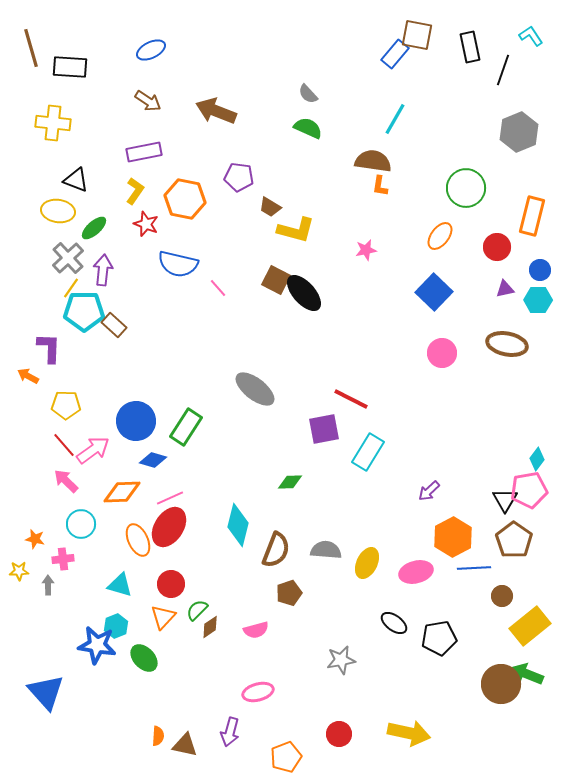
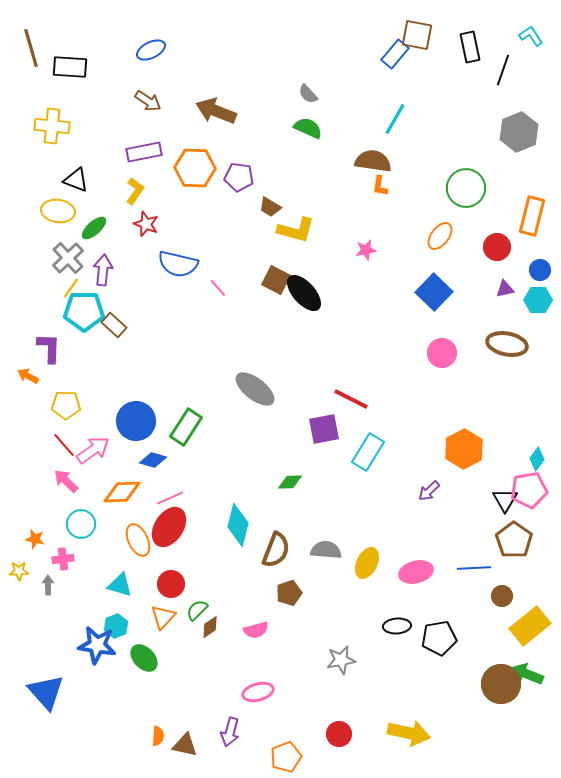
yellow cross at (53, 123): moved 1 px left, 3 px down
orange hexagon at (185, 199): moved 10 px right, 31 px up; rotated 9 degrees counterclockwise
orange hexagon at (453, 537): moved 11 px right, 88 px up
black ellipse at (394, 623): moved 3 px right, 3 px down; rotated 40 degrees counterclockwise
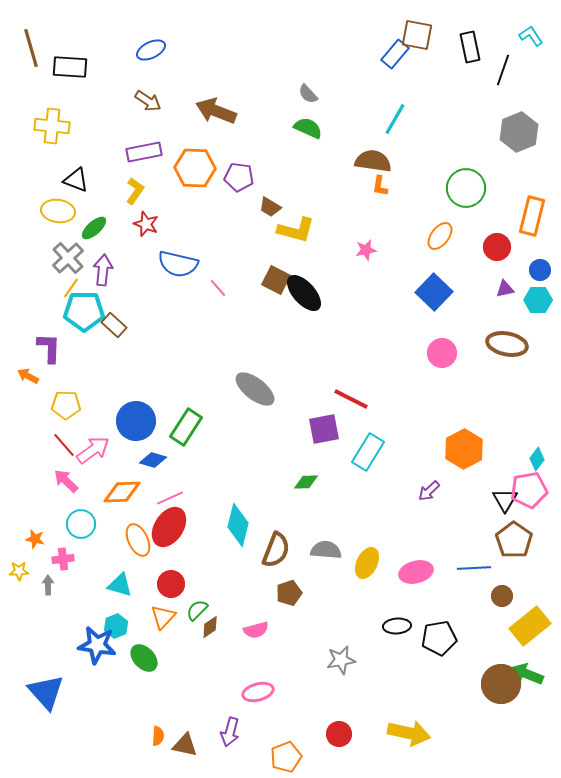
green diamond at (290, 482): moved 16 px right
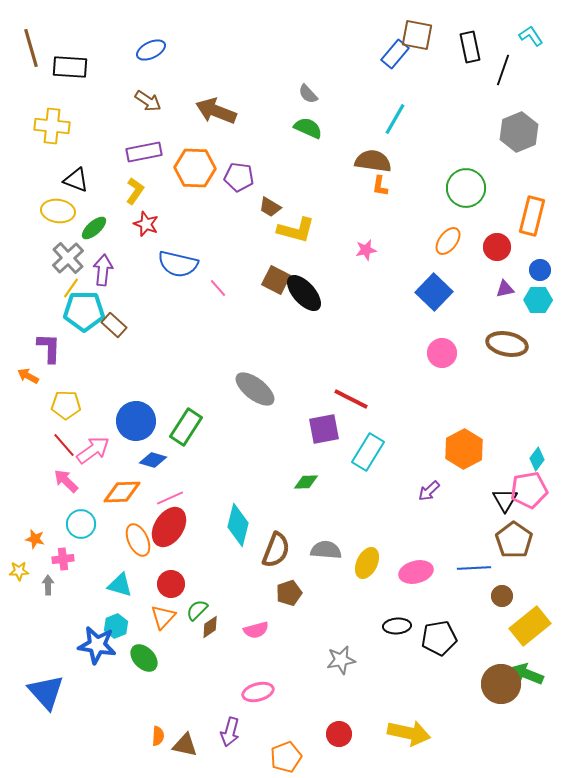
orange ellipse at (440, 236): moved 8 px right, 5 px down
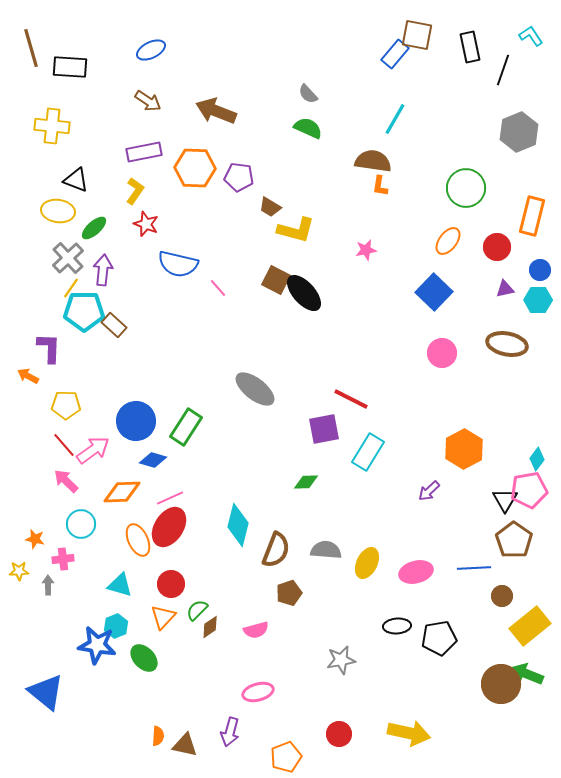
blue triangle at (46, 692): rotated 9 degrees counterclockwise
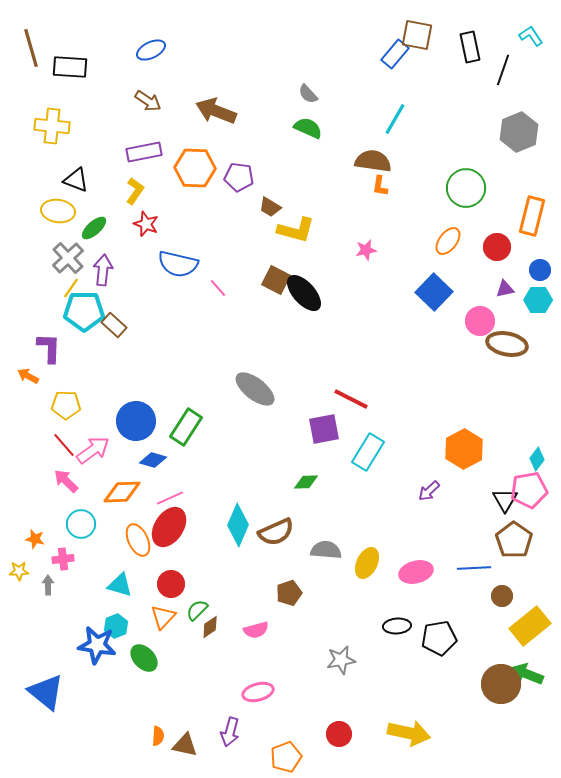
pink circle at (442, 353): moved 38 px right, 32 px up
cyan diamond at (238, 525): rotated 9 degrees clockwise
brown semicircle at (276, 550): moved 18 px up; rotated 45 degrees clockwise
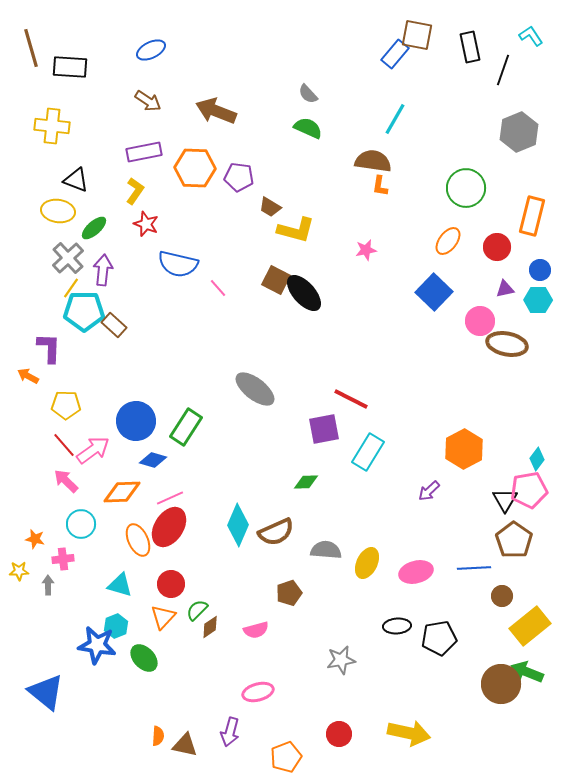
green arrow at (527, 674): moved 2 px up
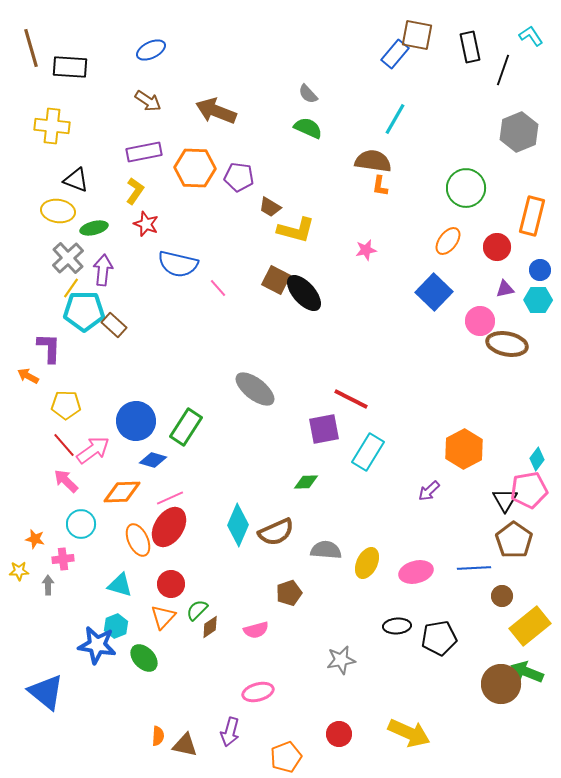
green ellipse at (94, 228): rotated 28 degrees clockwise
yellow arrow at (409, 733): rotated 12 degrees clockwise
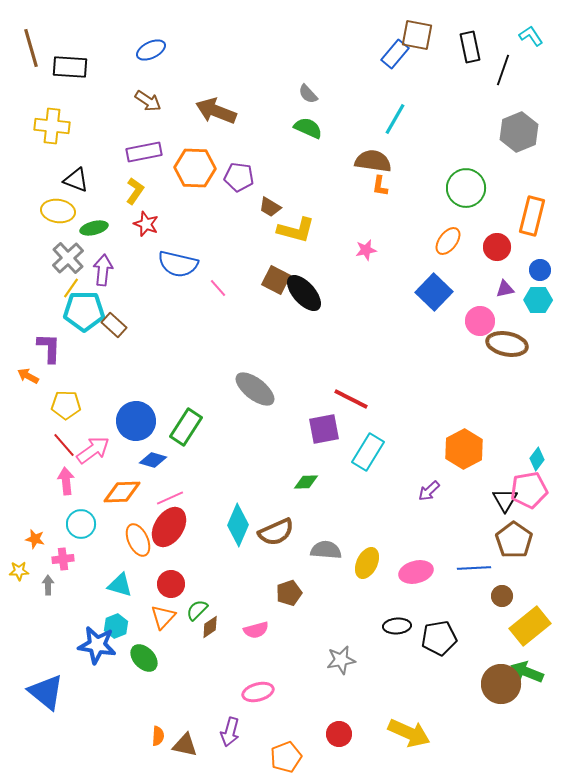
pink arrow at (66, 481): rotated 40 degrees clockwise
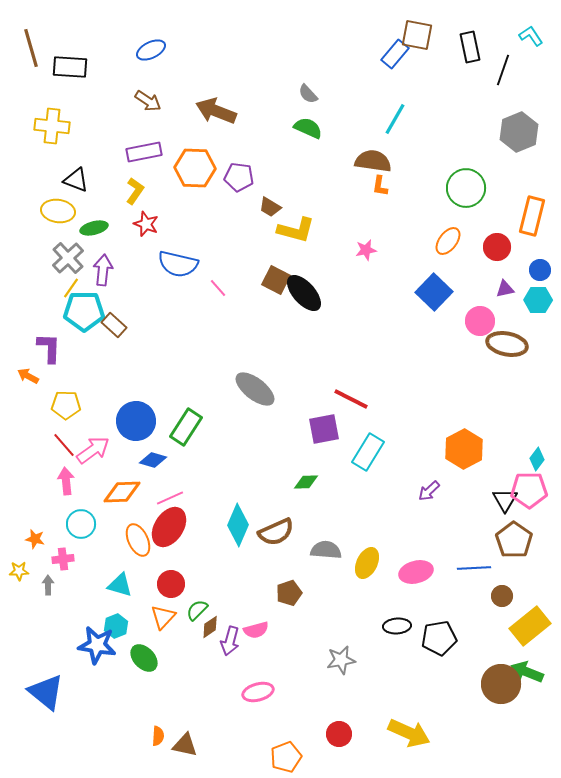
pink pentagon at (529, 490): rotated 9 degrees clockwise
purple arrow at (230, 732): moved 91 px up
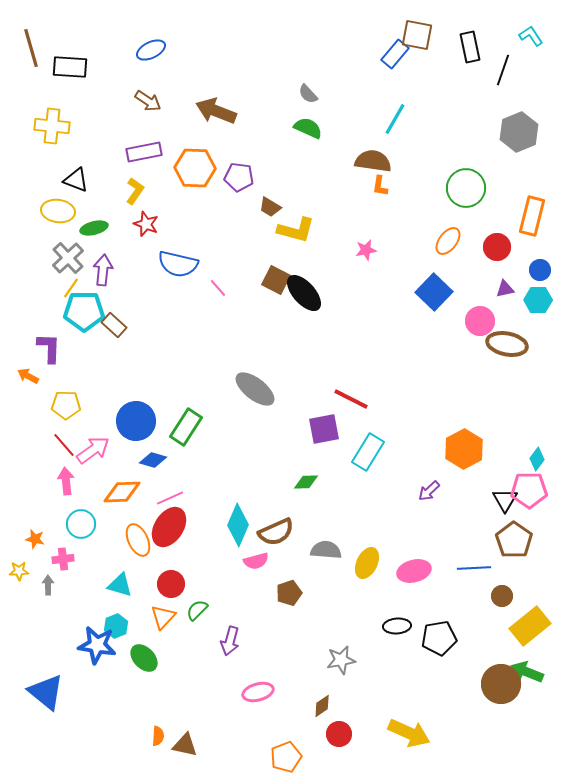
pink ellipse at (416, 572): moved 2 px left, 1 px up
brown diamond at (210, 627): moved 112 px right, 79 px down
pink semicircle at (256, 630): moved 69 px up
